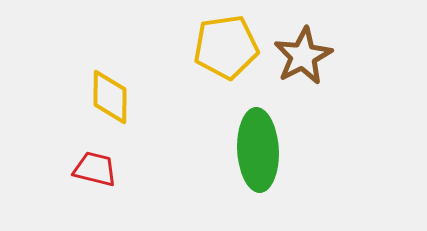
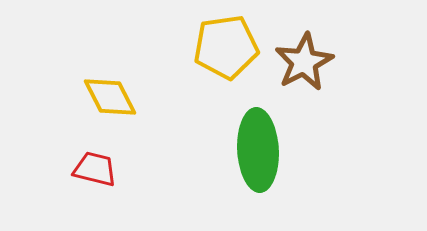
brown star: moved 1 px right, 6 px down
yellow diamond: rotated 28 degrees counterclockwise
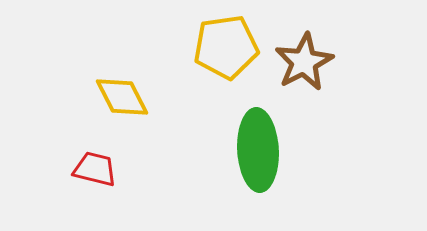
yellow diamond: moved 12 px right
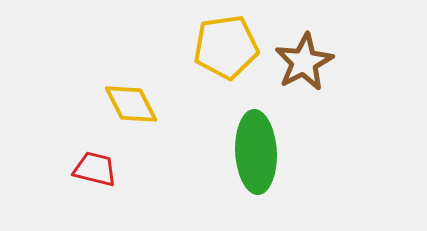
yellow diamond: moved 9 px right, 7 px down
green ellipse: moved 2 px left, 2 px down
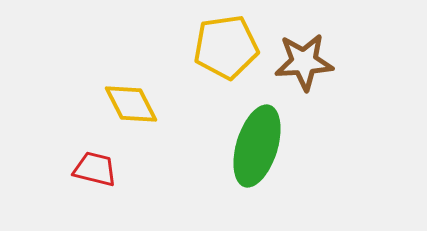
brown star: rotated 24 degrees clockwise
green ellipse: moved 1 px right, 6 px up; rotated 20 degrees clockwise
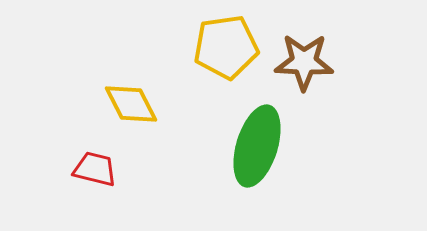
brown star: rotated 6 degrees clockwise
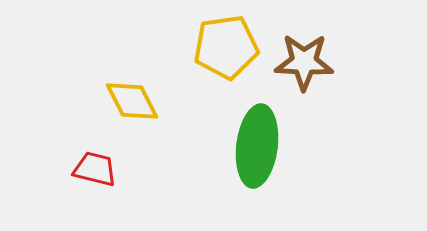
yellow diamond: moved 1 px right, 3 px up
green ellipse: rotated 10 degrees counterclockwise
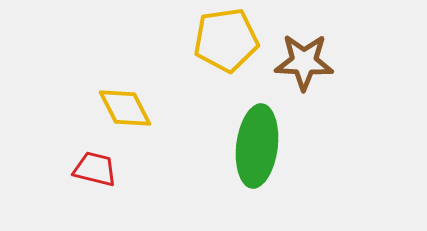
yellow pentagon: moved 7 px up
yellow diamond: moved 7 px left, 7 px down
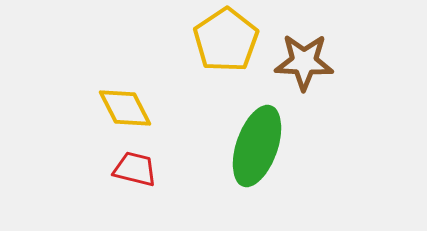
yellow pentagon: rotated 26 degrees counterclockwise
green ellipse: rotated 12 degrees clockwise
red trapezoid: moved 40 px right
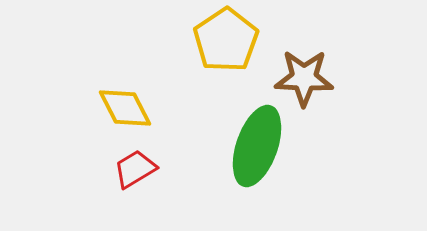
brown star: moved 16 px down
red trapezoid: rotated 45 degrees counterclockwise
